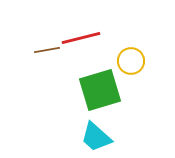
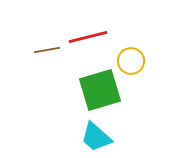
red line: moved 7 px right, 1 px up
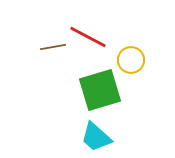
red line: rotated 42 degrees clockwise
brown line: moved 6 px right, 3 px up
yellow circle: moved 1 px up
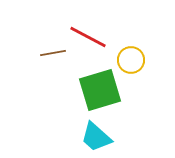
brown line: moved 6 px down
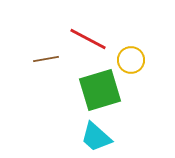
red line: moved 2 px down
brown line: moved 7 px left, 6 px down
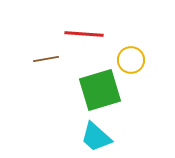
red line: moved 4 px left, 5 px up; rotated 24 degrees counterclockwise
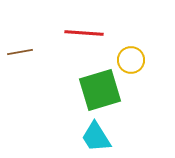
red line: moved 1 px up
brown line: moved 26 px left, 7 px up
cyan trapezoid: rotated 16 degrees clockwise
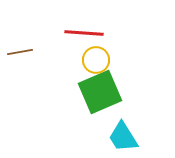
yellow circle: moved 35 px left
green square: moved 2 px down; rotated 6 degrees counterclockwise
cyan trapezoid: moved 27 px right
